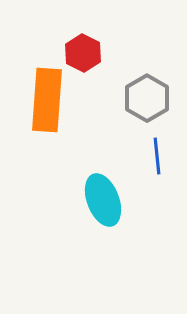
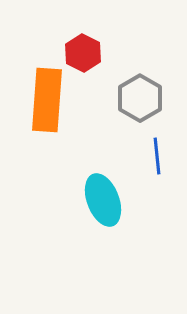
gray hexagon: moved 7 px left
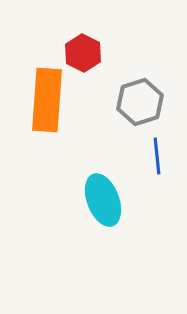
gray hexagon: moved 4 px down; rotated 12 degrees clockwise
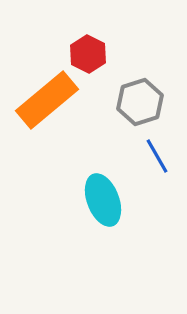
red hexagon: moved 5 px right, 1 px down
orange rectangle: rotated 46 degrees clockwise
blue line: rotated 24 degrees counterclockwise
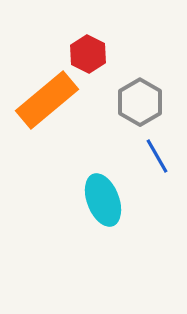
gray hexagon: rotated 12 degrees counterclockwise
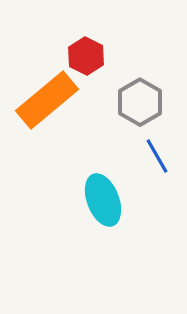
red hexagon: moved 2 px left, 2 px down
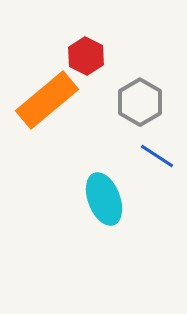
blue line: rotated 27 degrees counterclockwise
cyan ellipse: moved 1 px right, 1 px up
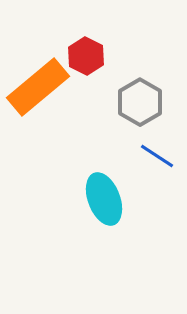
orange rectangle: moved 9 px left, 13 px up
